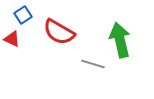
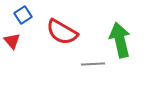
red semicircle: moved 3 px right
red triangle: moved 2 px down; rotated 24 degrees clockwise
gray line: rotated 20 degrees counterclockwise
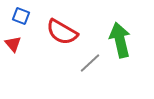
blue square: moved 2 px left, 1 px down; rotated 36 degrees counterclockwise
red triangle: moved 1 px right, 3 px down
gray line: moved 3 px left, 1 px up; rotated 40 degrees counterclockwise
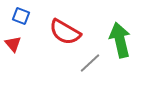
red semicircle: moved 3 px right
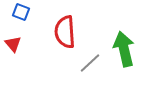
blue square: moved 4 px up
red semicircle: rotated 56 degrees clockwise
green arrow: moved 4 px right, 9 px down
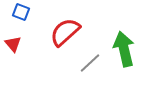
red semicircle: rotated 52 degrees clockwise
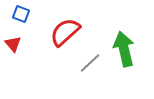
blue square: moved 2 px down
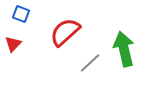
red triangle: rotated 24 degrees clockwise
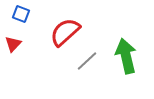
green arrow: moved 2 px right, 7 px down
gray line: moved 3 px left, 2 px up
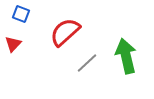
gray line: moved 2 px down
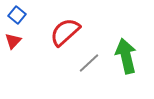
blue square: moved 4 px left, 1 px down; rotated 18 degrees clockwise
red triangle: moved 3 px up
gray line: moved 2 px right
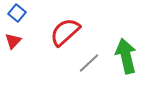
blue square: moved 2 px up
